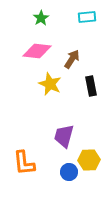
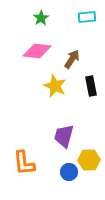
yellow star: moved 5 px right, 2 px down
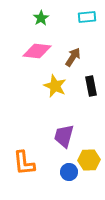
brown arrow: moved 1 px right, 2 px up
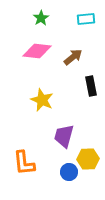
cyan rectangle: moved 1 px left, 2 px down
brown arrow: rotated 18 degrees clockwise
yellow star: moved 13 px left, 14 px down
yellow hexagon: moved 1 px left, 1 px up
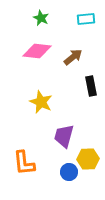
green star: rotated 14 degrees counterclockwise
yellow star: moved 1 px left, 2 px down
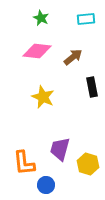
black rectangle: moved 1 px right, 1 px down
yellow star: moved 2 px right, 5 px up
purple trapezoid: moved 4 px left, 13 px down
yellow hexagon: moved 5 px down; rotated 20 degrees clockwise
blue circle: moved 23 px left, 13 px down
